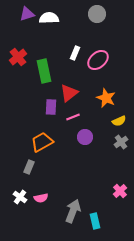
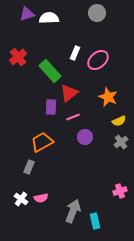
gray circle: moved 1 px up
green rectangle: moved 6 px right; rotated 30 degrees counterclockwise
orange star: moved 2 px right, 1 px up
pink cross: rotated 24 degrees clockwise
white cross: moved 1 px right, 2 px down
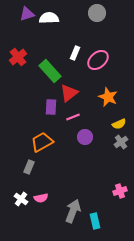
yellow semicircle: moved 3 px down
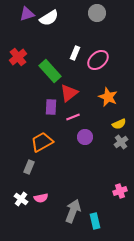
white semicircle: rotated 150 degrees clockwise
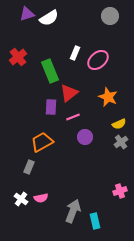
gray circle: moved 13 px right, 3 px down
green rectangle: rotated 20 degrees clockwise
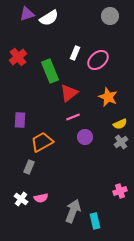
purple rectangle: moved 31 px left, 13 px down
yellow semicircle: moved 1 px right
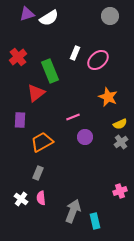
red triangle: moved 33 px left
gray rectangle: moved 9 px right, 6 px down
pink semicircle: rotated 96 degrees clockwise
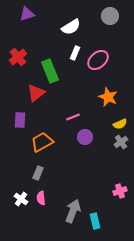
white semicircle: moved 22 px right, 9 px down
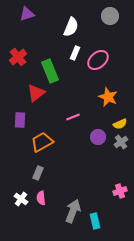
white semicircle: rotated 36 degrees counterclockwise
purple circle: moved 13 px right
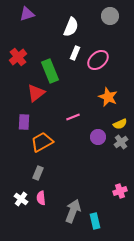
purple rectangle: moved 4 px right, 2 px down
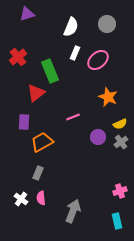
gray circle: moved 3 px left, 8 px down
cyan rectangle: moved 22 px right
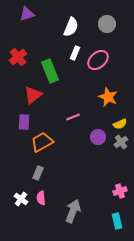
red triangle: moved 3 px left, 2 px down
